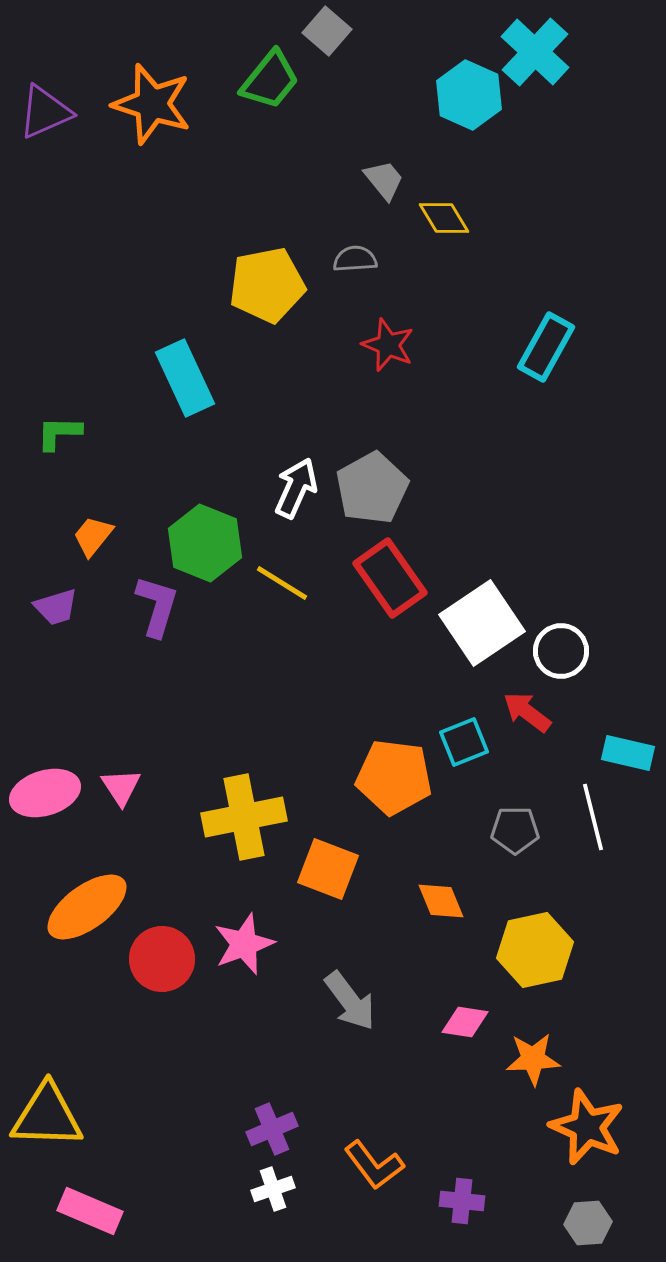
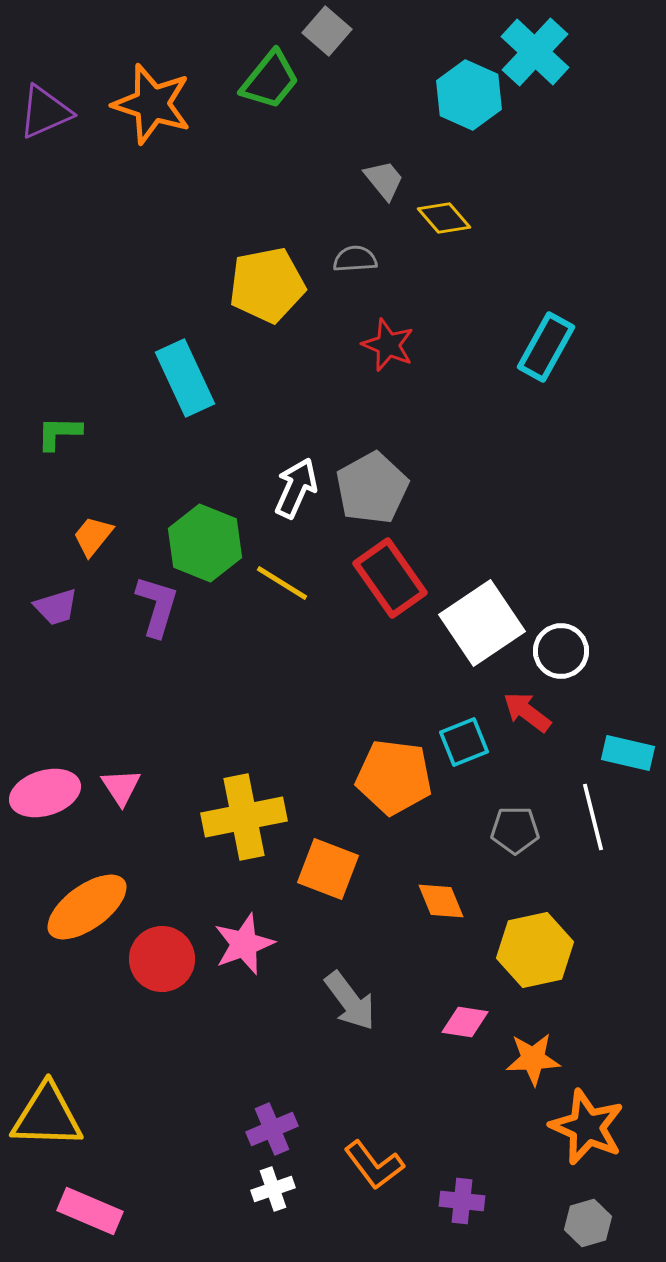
yellow diamond at (444, 218): rotated 10 degrees counterclockwise
gray hexagon at (588, 1223): rotated 12 degrees counterclockwise
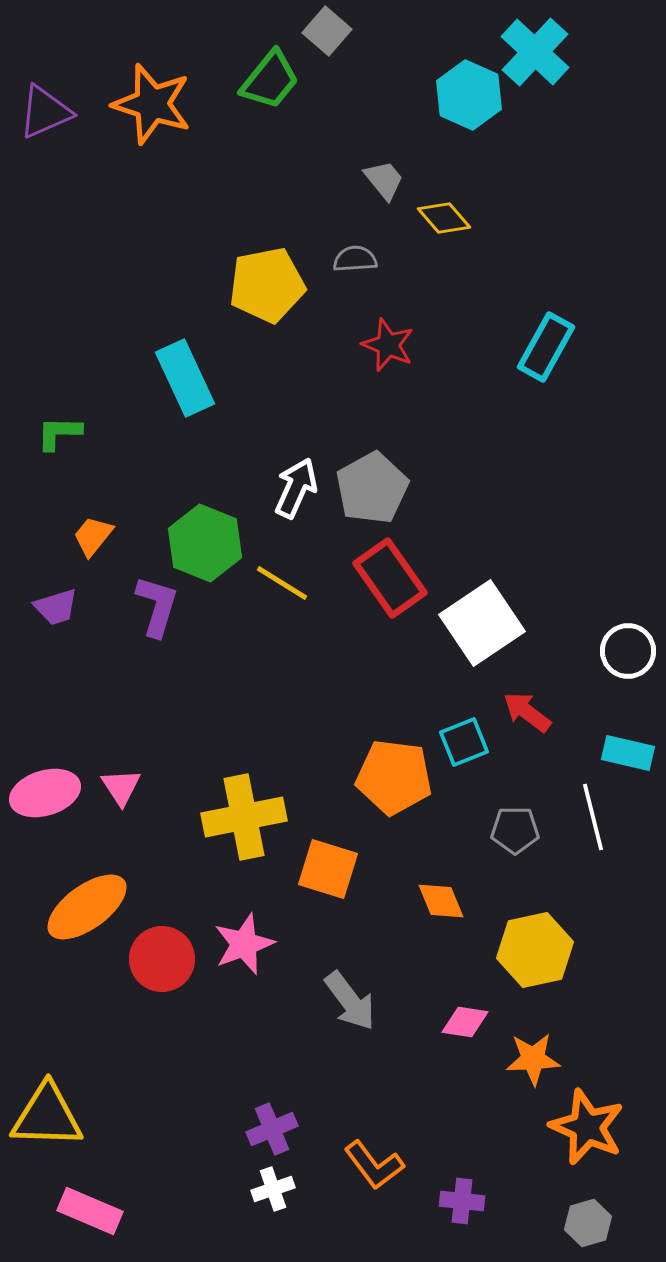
white circle at (561, 651): moved 67 px right
orange square at (328, 869): rotated 4 degrees counterclockwise
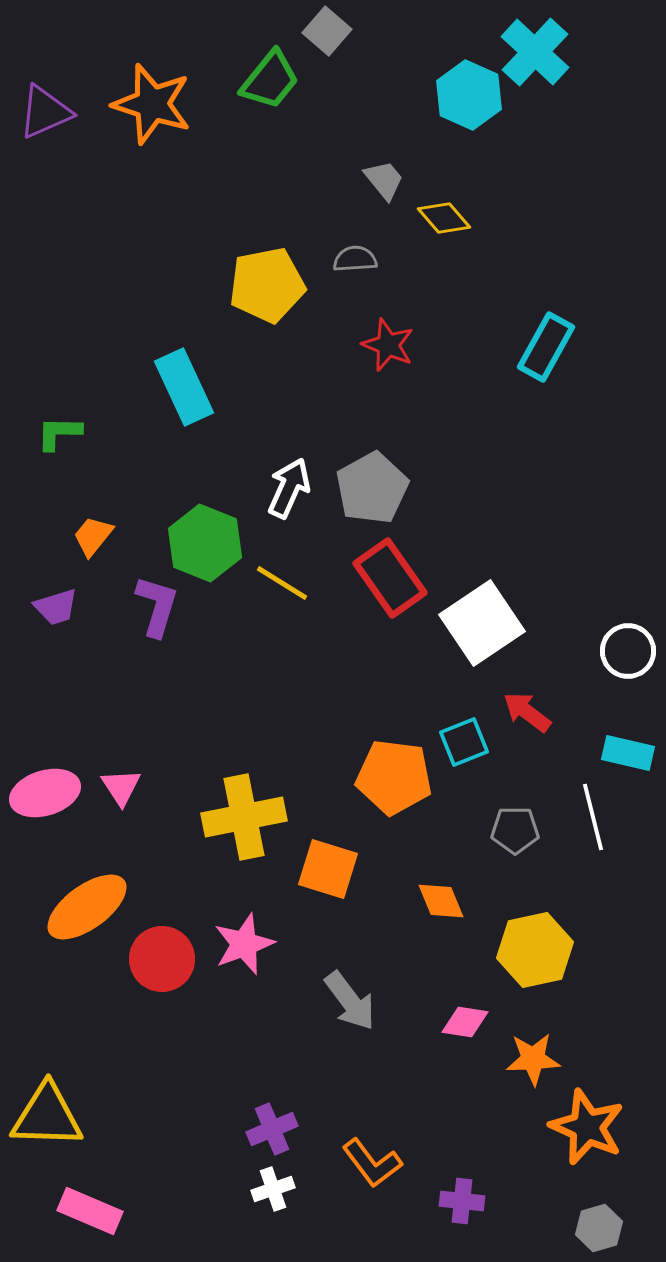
cyan rectangle at (185, 378): moved 1 px left, 9 px down
white arrow at (296, 488): moved 7 px left
orange L-shape at (374, 1165): moved 2 px left, 2 px up
gray hexagon at (588, 1223): moved 11 px right, 5 px down
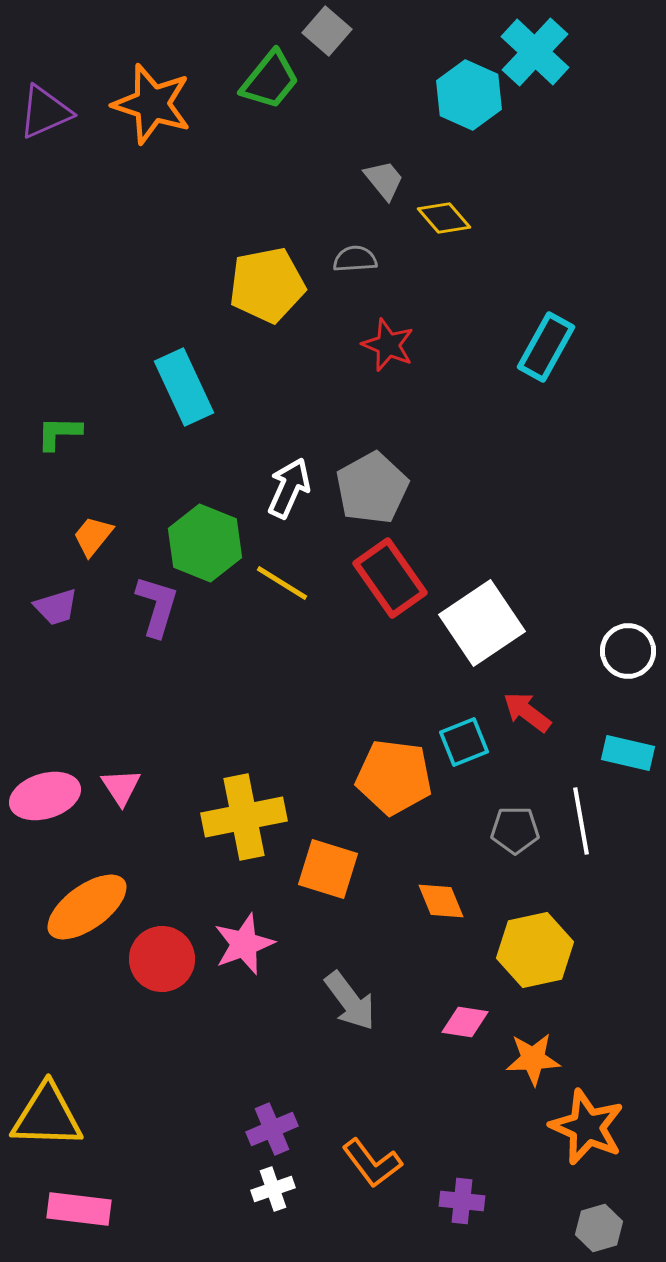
pink ellipse at (45, 793): moved 3 px down
white line at (593, 817): moved 12 px left, 4 px down; rotated 4 degrees clockwise
pink rectangle at (90, 1211): moved 11 px left, 2 px up; rotated 16 degrees counterclockwise
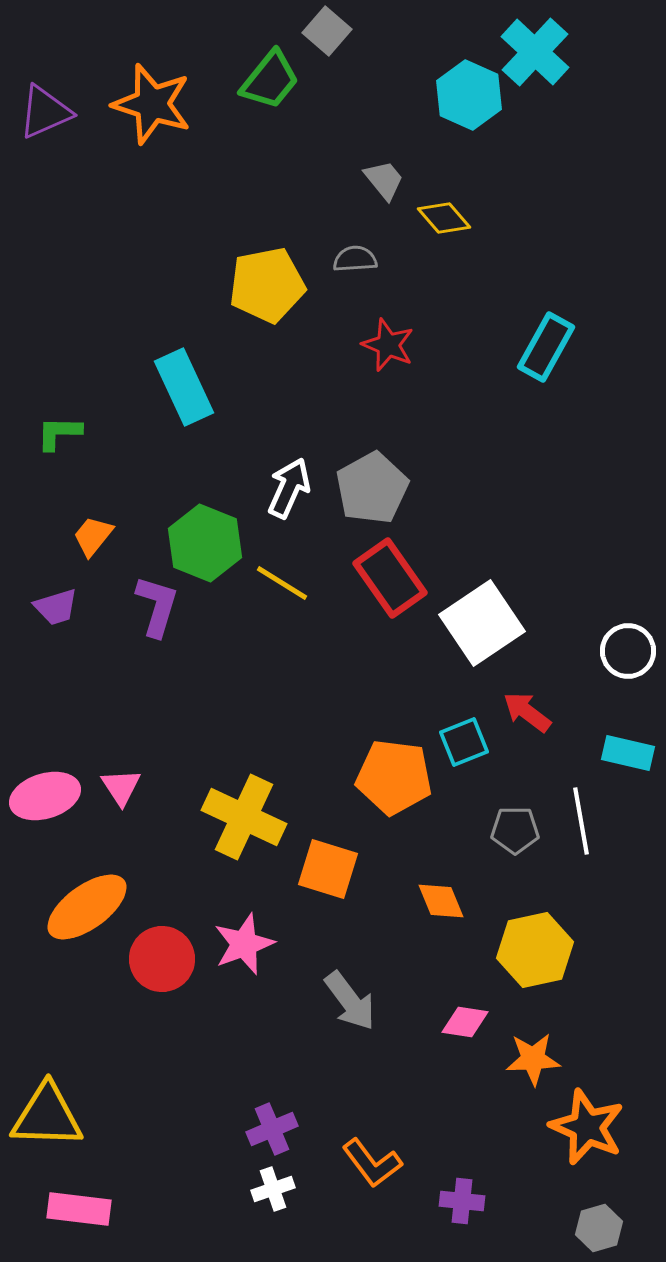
yellow cross at (244, 817): rotated 36 degrees clockwise
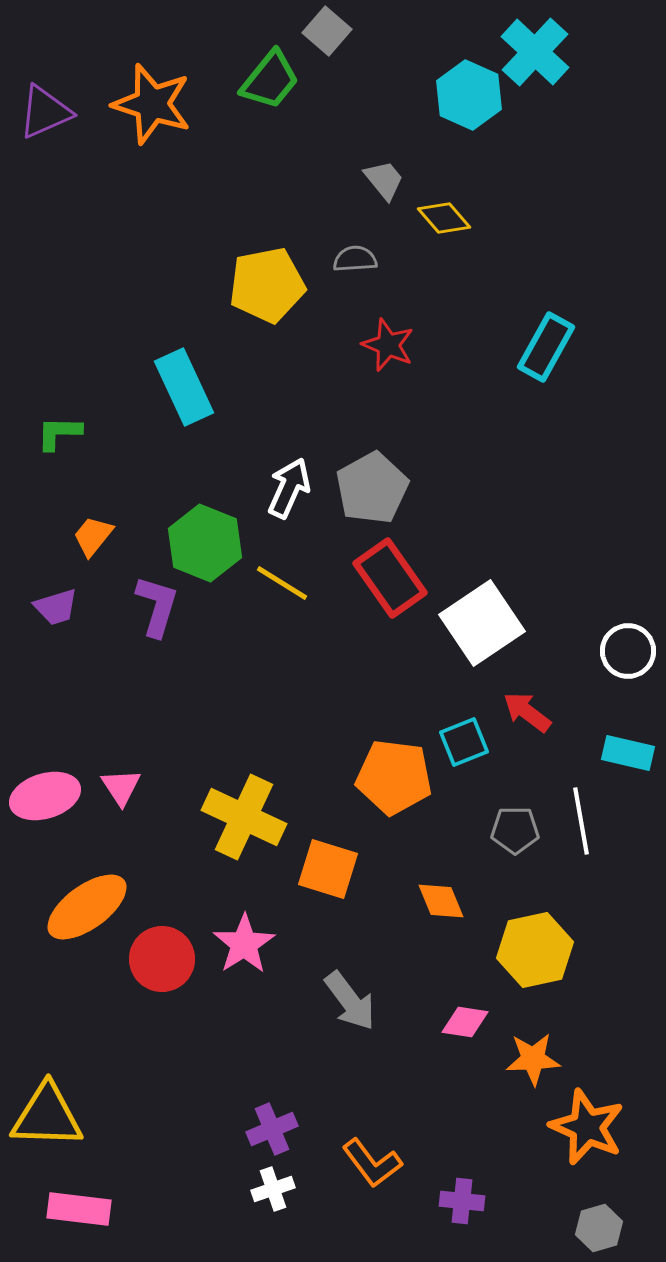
pink star at (244, 944): rotated 12 degrees counterclockwise
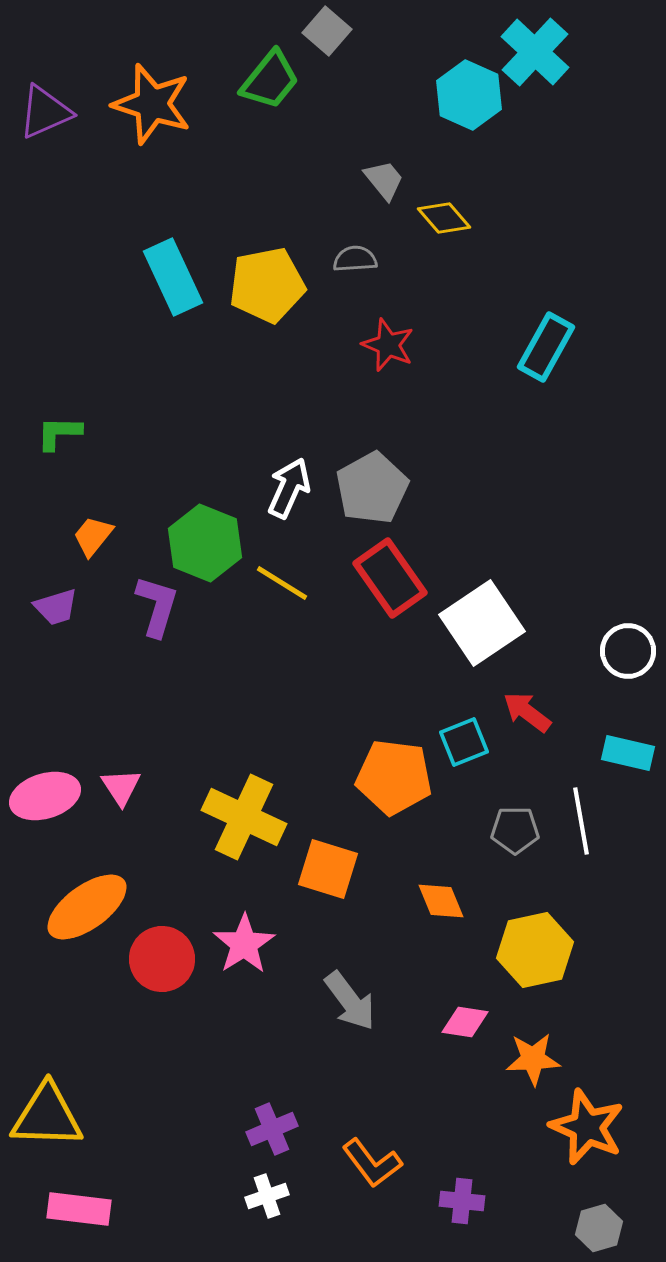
cyan rectangle at (184, 387): moved 11 px left, 110 px up
white cross at (273, 1189): moved 6 px left, 7 px down
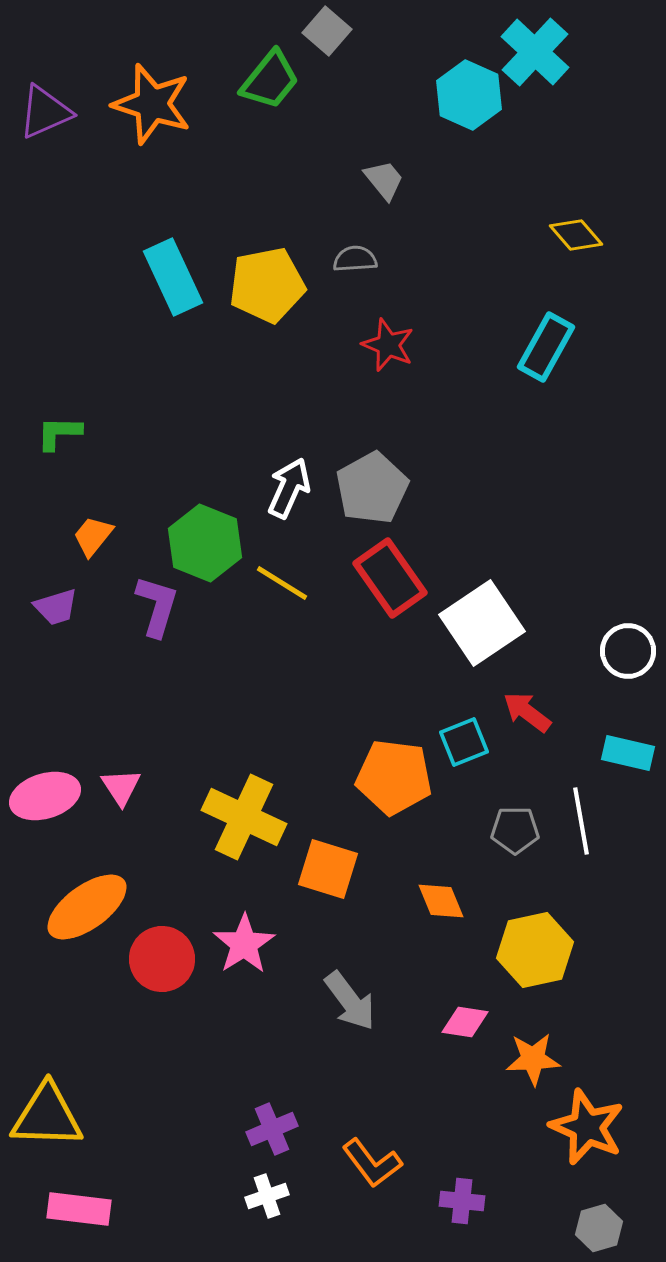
yellow diamond at (444, 218): moved 132 px right, 17 px down
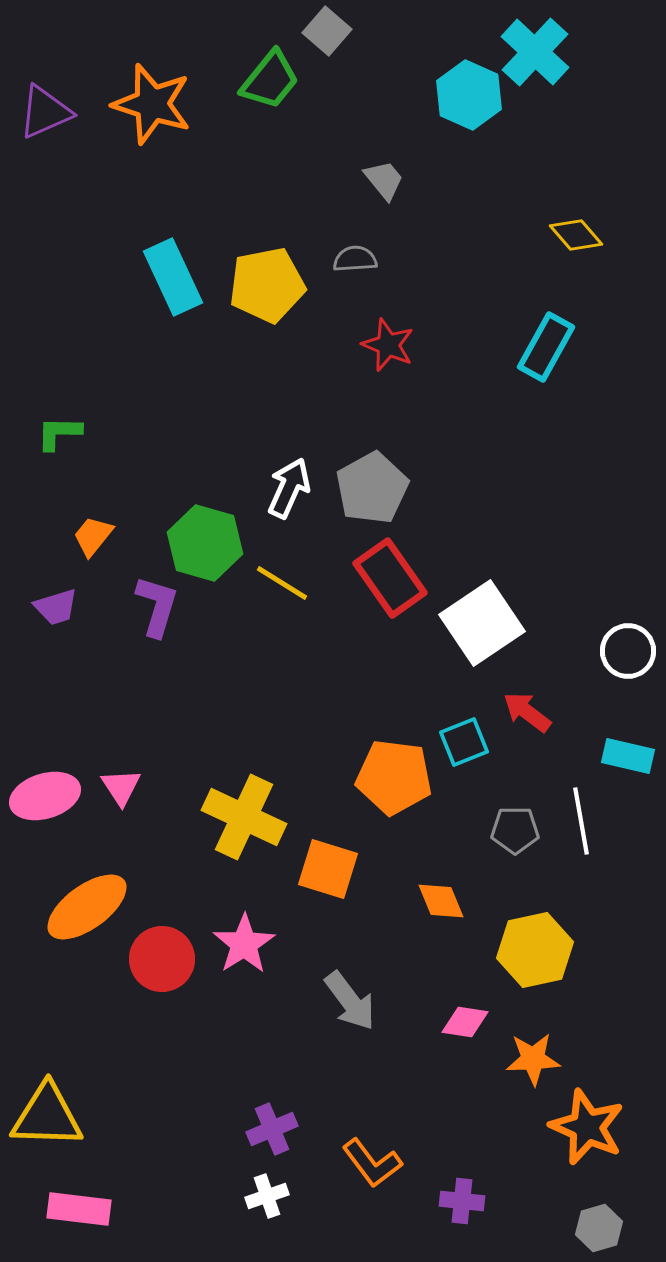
green hexagon at (205, 543): rotated 6 degrees counterclockwise
cyan rectangle at (628, 753): moved 3 px down
